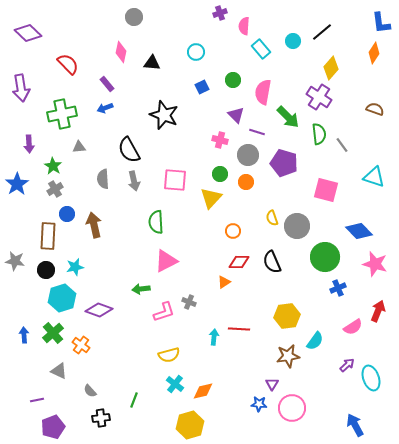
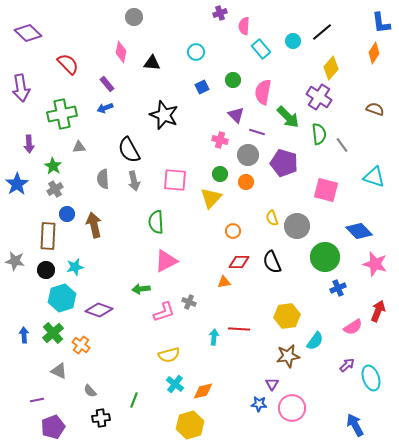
orange triangle at (224, 282): rotated 24 degrees clockwise
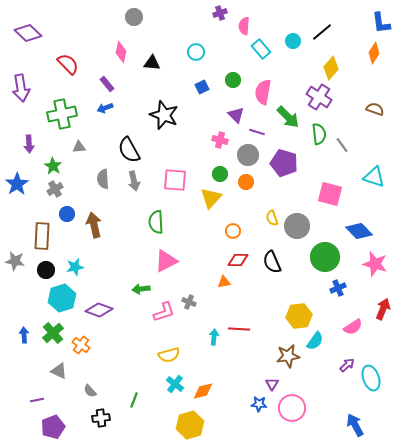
pink square at (326, 190): moved 4 px right, 4 px down
brown rectangle at (48, 236): moved 6 px left
red diamond at (239, 262): moved 1 px left, 2 px up
red arrow at (378, 311): moved 5 px right, 2 px up
yellow hexagon at (287, 316): moved 12 px right
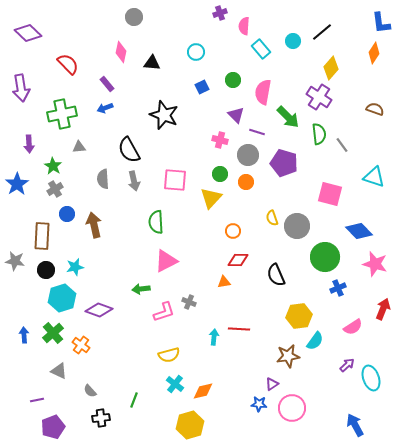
black semicircle at (272, 262): moved 4 px right, 13 px down
purple triangle at (272, 384): rotated 24 degrees clockwise
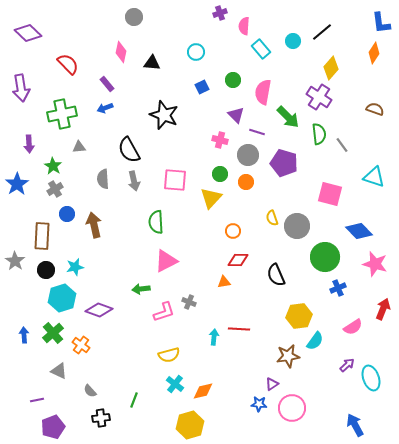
gray star at (15, 261): rotated 24 degrees clockwise
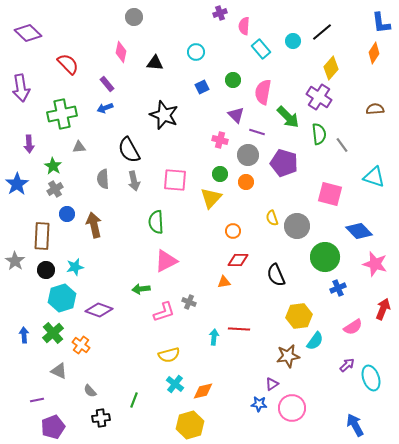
black triangle at (152, 63): moved 3 px right
brown semicircle at (375, 109): rotated 24 degrees counterclockwise
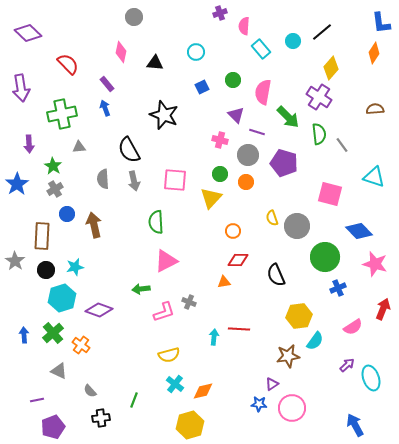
blue arrow at (105, 108): rotated 91 degrees clockwise
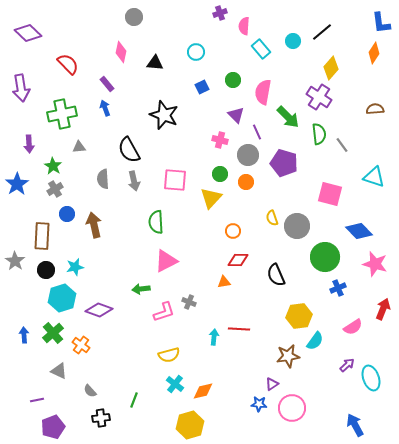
purple line at (257, 132): rotated 49 degrees clockwise
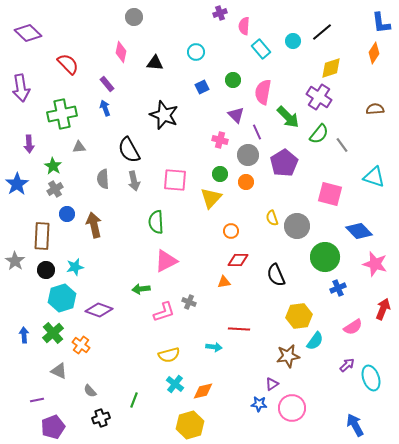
yellow diamond at (331, 68): rotated 30 degrees clockwise
green semicircle at (319, 134): rotated 45 degrees clockwise
purple pentagon at (284, 163): rotated 24 degrees clockwise
orange circle at (233, 231): moved 2 px left
cyan arrow at (214, 337): moved 10 px down; rotated 91 degrees clockwise
black cross at (101, 418): rotated 12 degrees counterclockwise
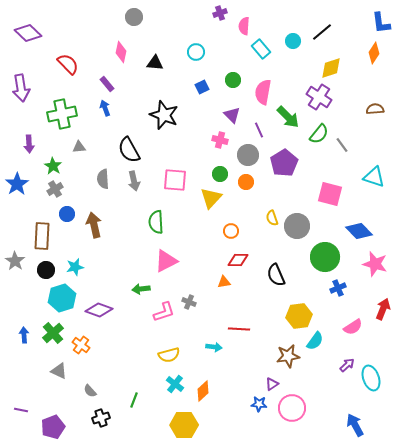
purple triangle at (236, 115): moved 4 px left
purple line at (257, 132): moved 2 px right, 2 px up
orange diamond at (203, 391): rotated 30 degrees counterclockwise
purple line at (37, 400): moved 16 px left, 10 px down; rotated 24 degrees clockwise
yellow hexagon at (190, 425): moved 6 px left; rotated 16 degrees clockwise
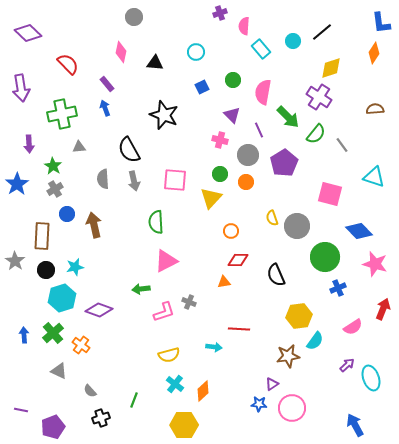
green semicircle at (319, 134): moved 3 px left
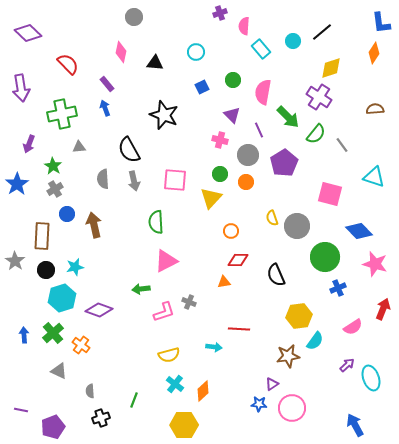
purple arrow at (29, 144): rotated 24 degrees clockwise
gray semicircle at (90, 391): rotated 40 degrees clockwise
